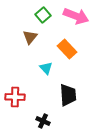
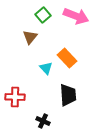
orange rectangle: moved 9 px down
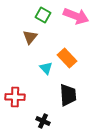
green square: rotated 21 degrees counterclockwise
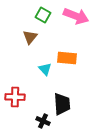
orange rectangle: rotated 42 degrees counterclockwise
cyan triangle: moved 1 px left, 1 px down
black trapezoid: moved 6 px left, 9 px down
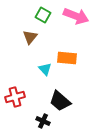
red cross: rotated 18 degrees counterclockwise
black trapezoid: moved 2 px left, 3 px up; rotated 135 degrees clockwise
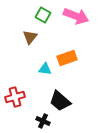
orange rectangle: rotated 24 degrees counterclockwise
cyan triangle: rotated 40 degrees counterclockwise
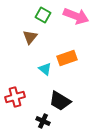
cyan triangle: rotated 32 degrees clockwise
black trapezoid: rotated 10 degrees counterclockwise
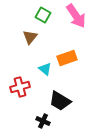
pink arrow: rotated 35 degrees clockwise
red cross: moved 5 px right, 10 px up
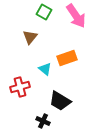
green square: moved 1 px right, 3 px up
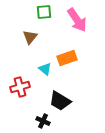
green square: rotated 35 degrees counterclockwise
pink arrow: moved 1 px right, 4 px down
